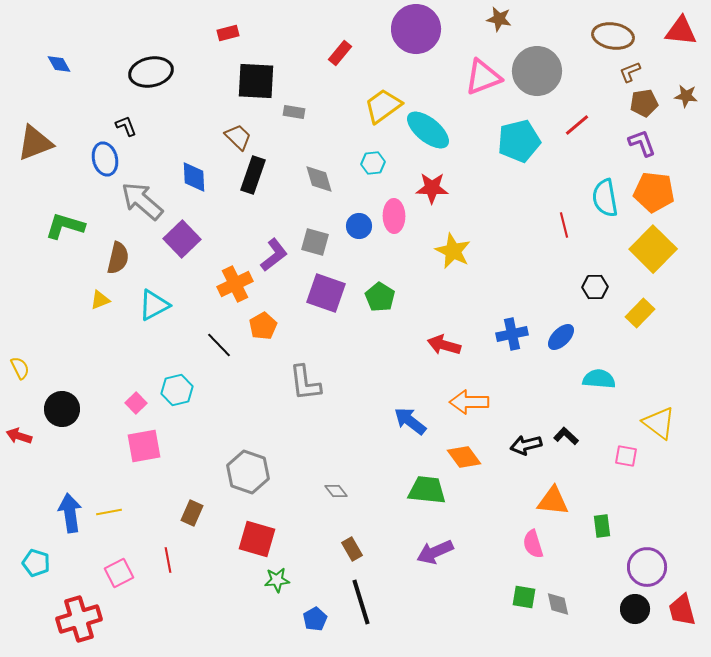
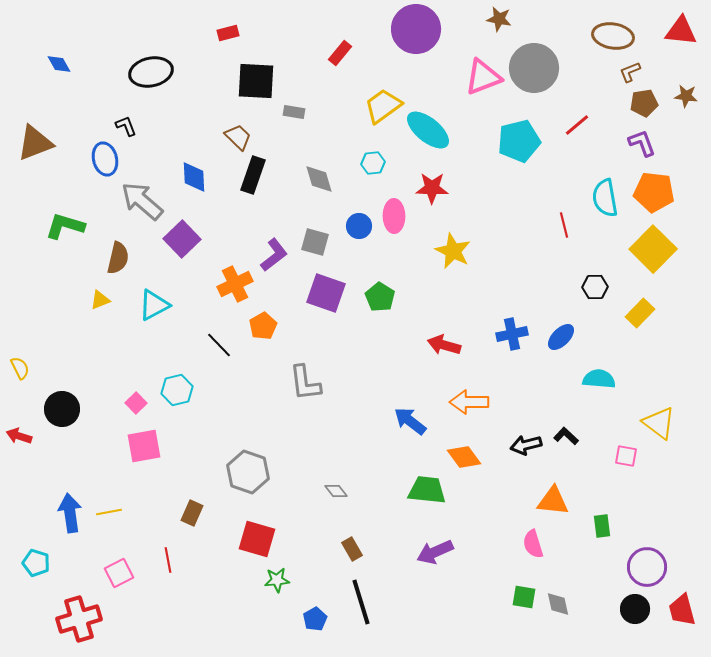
gray circle at (537, 71): moved 3 px left, 3 px up
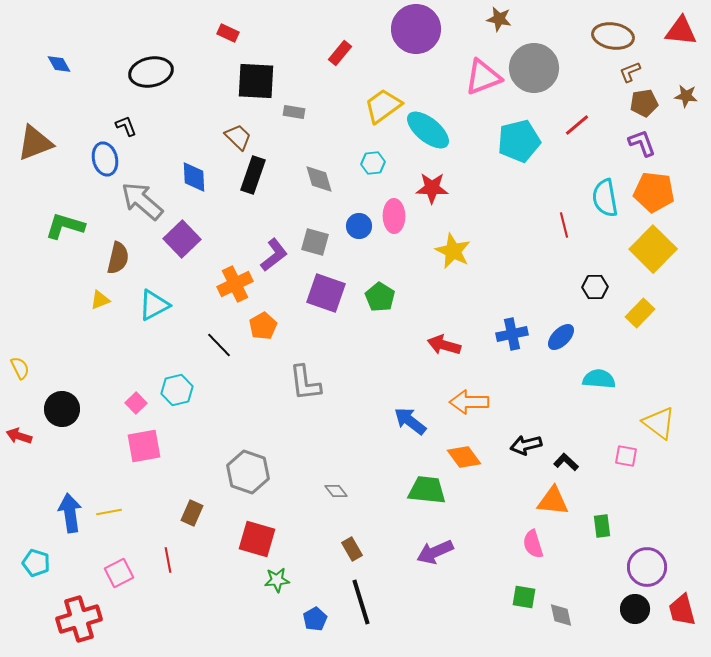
red rectangle at (228, 33): rotated 40 degrees clockwise
black L-shape at (566, 436): moved 26 px down
gray diamond at (558, 604): moved 3 px right, 11 px down
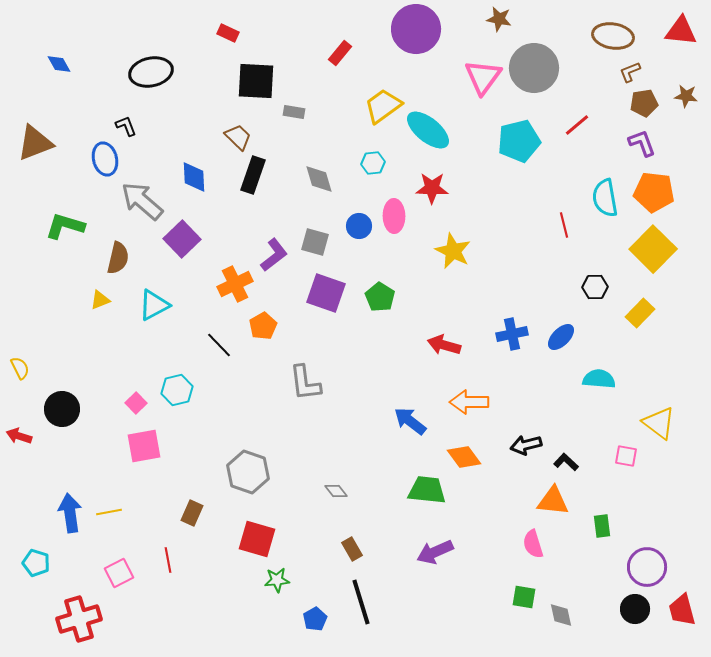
pink triangle at (483, 77): rotated 33 degrees counterclockwise
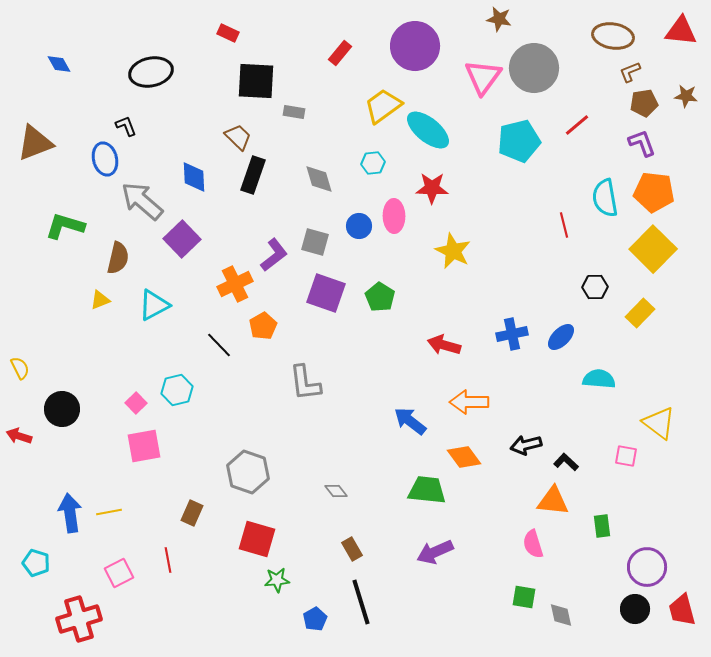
purple circle at (416, 29): moved 1 px left, 17 px down
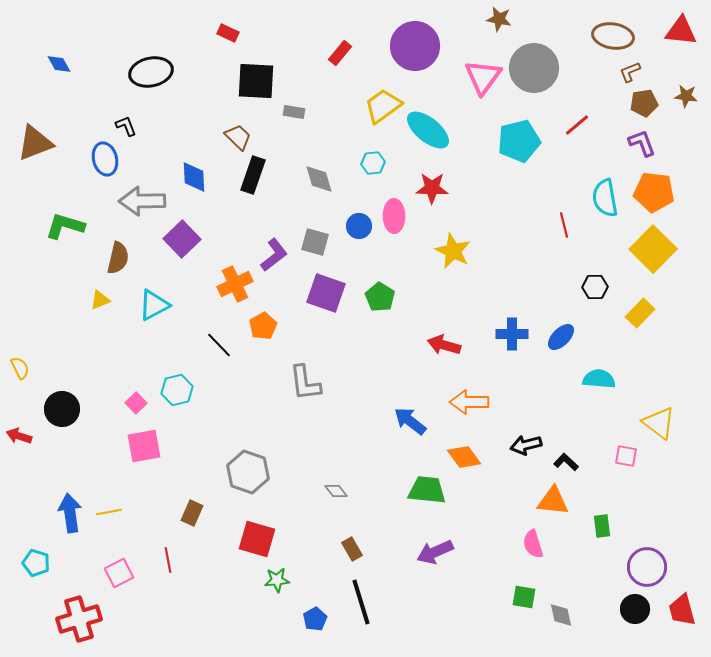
gray arrow at (142, 201): rotated 42 degrees counterclockwise
blue cross at (512, 334): rotated 12 degrees clockwise
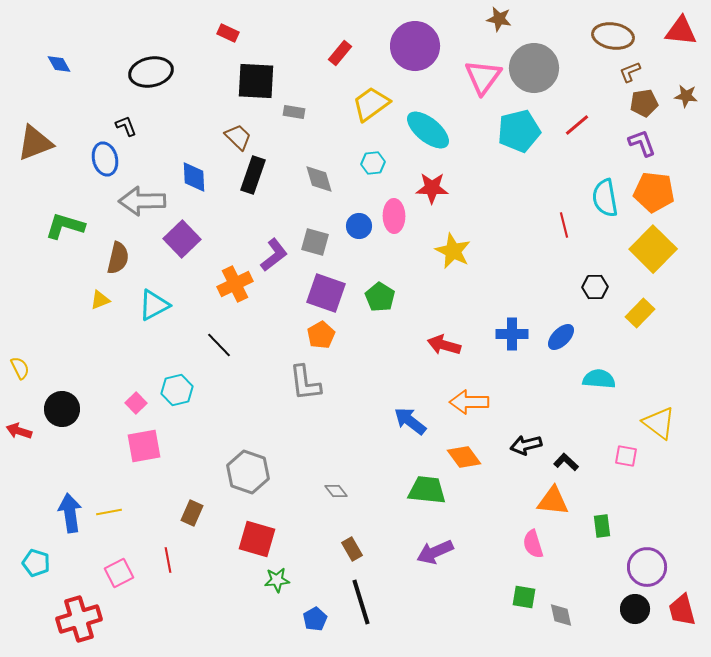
yellow trapezoid at (383, 106): moved 12 px left, 2 px up
cyan pentagon at (519, 141): moved 10 px up
orange pentagon at (263, 326): moved 58 px right, 9 px down
red arrow at (19, 436): moved 5 px up
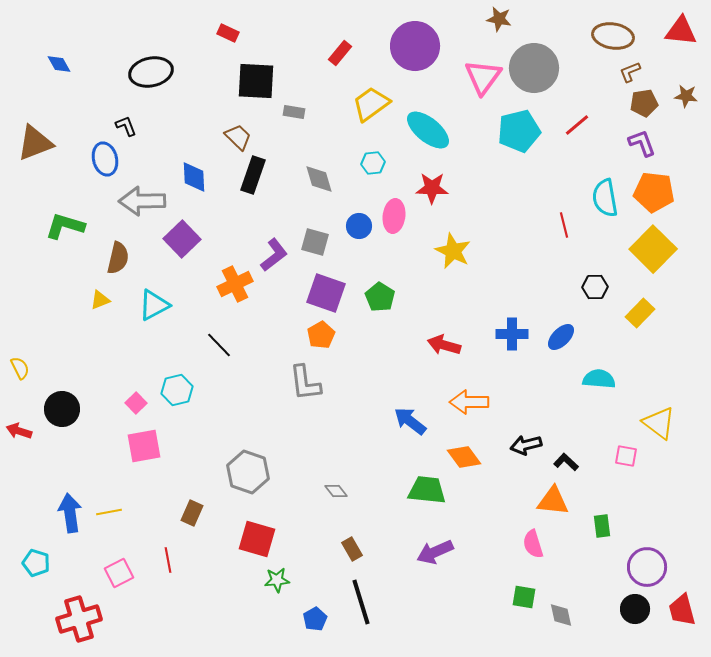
pink ellipse at (394, 216): rotated 8 degrees clockwise
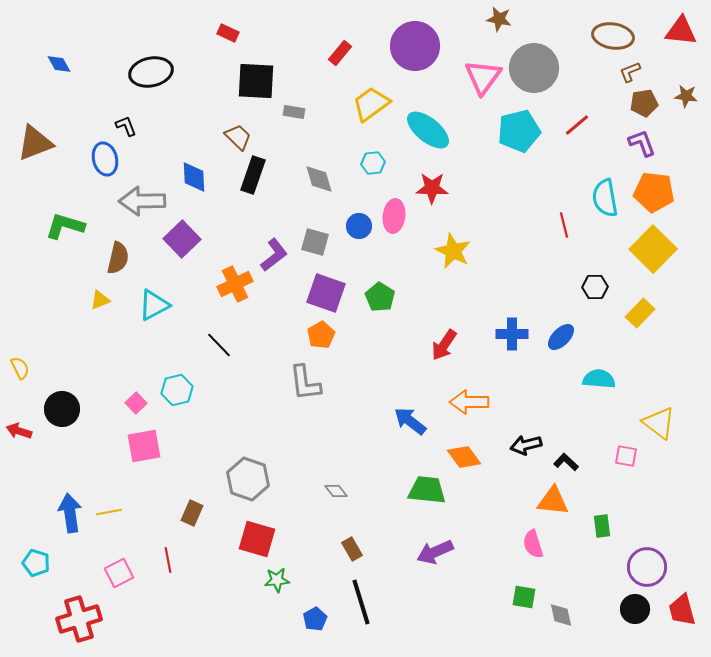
red arrow at (444, 345): rotated 72 degrees counterclockwise
gray hexagon at (248, 472): moved 7 px down
